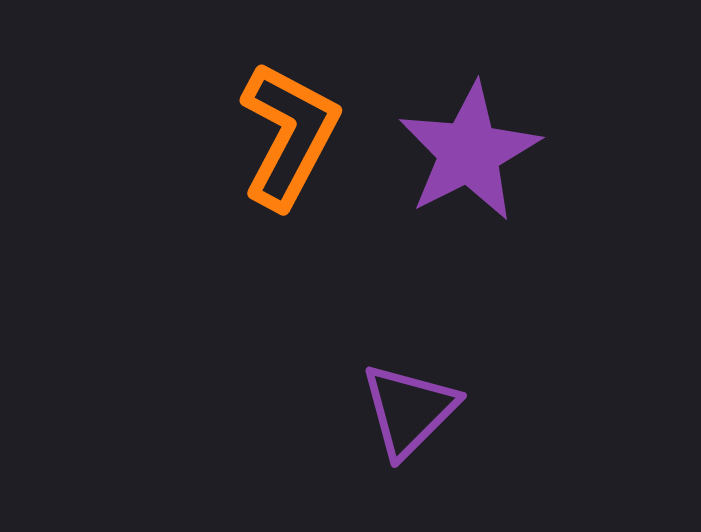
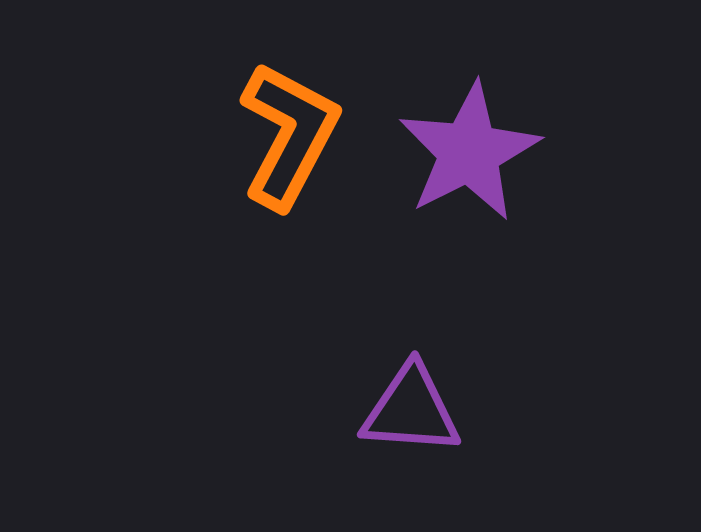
purple triangle: moved 2 px right; rotated 49 degrees clockwise
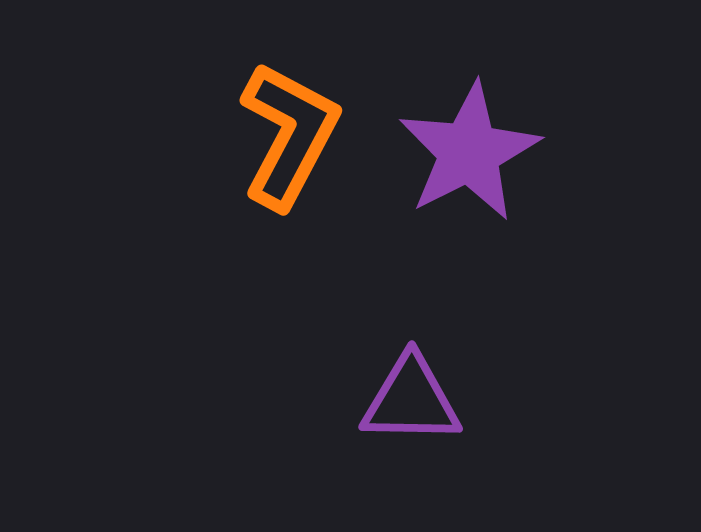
purple triangle: moved 10 px up; rotated 3 degrees counterclockwise
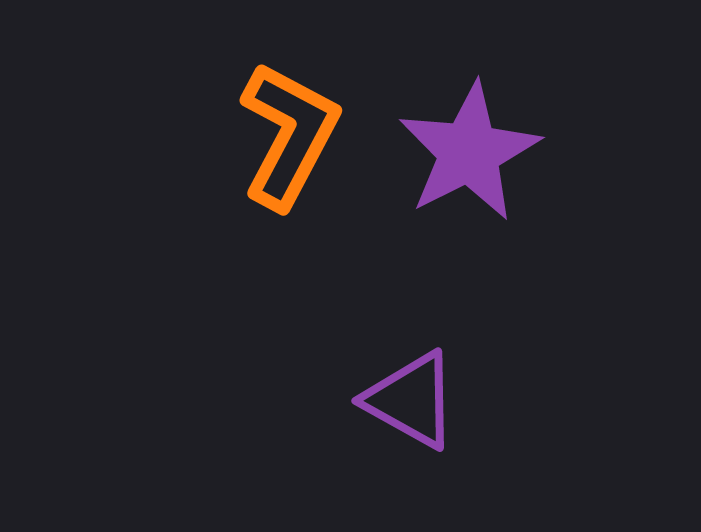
purple triangle: rotated 28 degrees clockwise
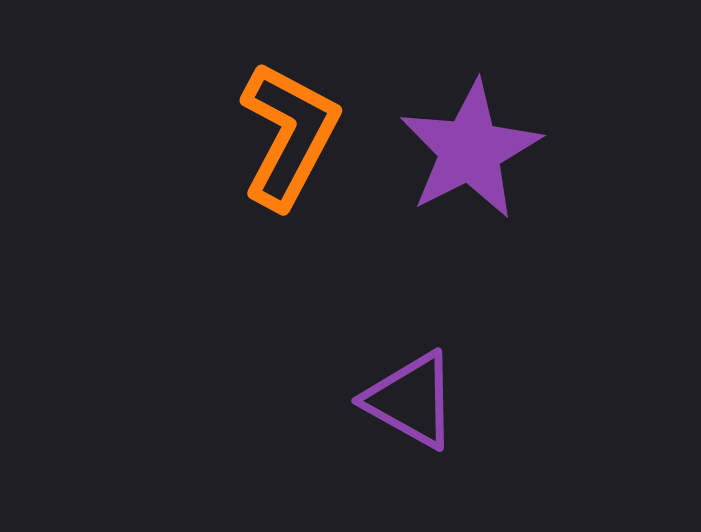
purple star: moved 1 px right, 2 px up
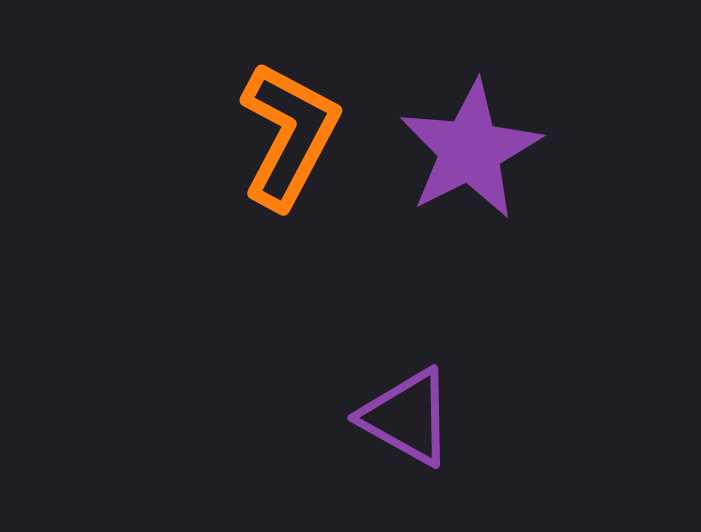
purple triangle: moved 4 px left, 17 px down
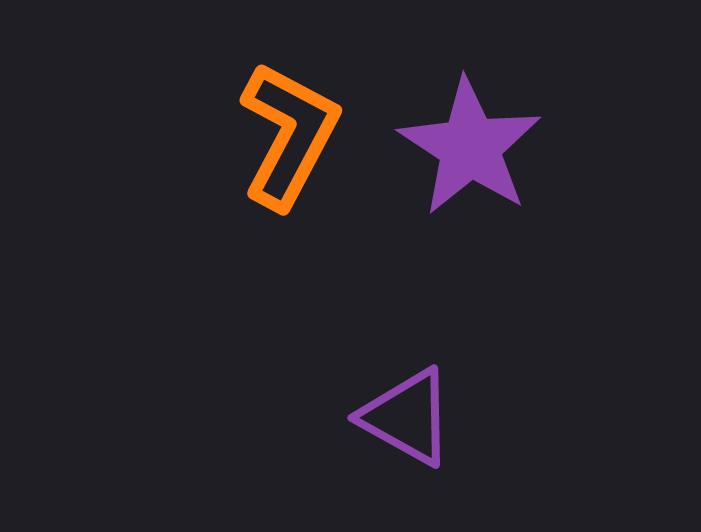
purple star: moved 3 px up; rotated 12 degrees counterclockwise
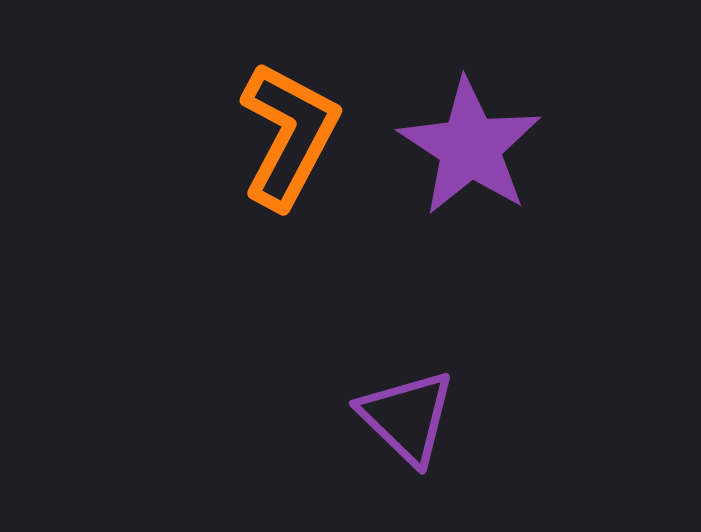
purple triangle: rotated 15 degrees clockwise
